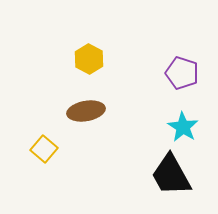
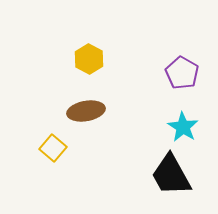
purple pentagon: rotated 12 degrees clockwise
yellow square: moved 9 px right, 1 px up
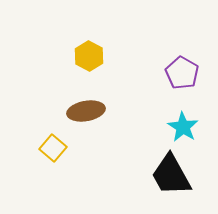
yellow hexagon: moved 3 px up
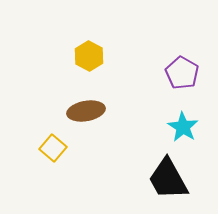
black trapezoid: moved 3 px left, 4 px down
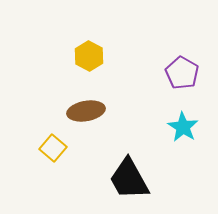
black trapezoid: moved 39 px left
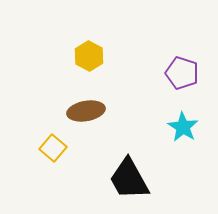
purple pentagon: rotated 12 degrees counterclockwise
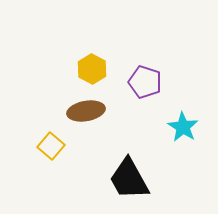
yellow hexagon: moved 3 px right, 13 px down
purple pentagon: moved 37 px left, 9 px down
yellow square: moved 2 px left, 2 px up
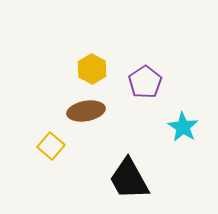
purple pentagon: rotated 20 degrees clockwise
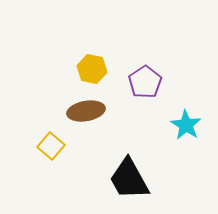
yellow hexagon: rotated 16 degrees counterclockwise
cyan star: moved 3 px right, 2 px up
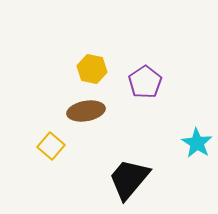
cyan star: moved 11 px right, 18 px down
black trapezoid: rotated 69 degrees clockwise
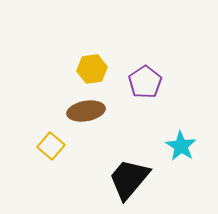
yellow hexagon: rotated 20 degrees counterclockwise
cyan star: moved 16 px left, 3 px down
